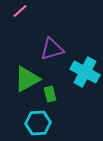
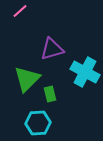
green triangle: rotated 16 degrees counterclockwise
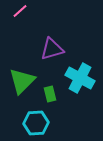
cyan cross: moved 5 px left, 6 px down
green triangle: moved 5 px left, 2 px down
cyan hexagon: moved 2 px left
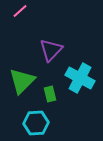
purple triangle: moved 1 px left, 1 px down; rotated 30 degrees counterclockwise
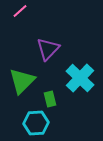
purple triangle: moved 3 px left, 1 px up
cyan cross: rotated 16 degrees clockwise
green rectangle: moved 5 px down
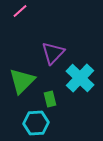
purple triangle: moved 5 px right, 4 px down
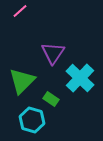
purple triangle: rotated 10 degrees counterclockwise
green rectangle: moved 1 px right; rotated 42 degrees counterclockwise
cyan hexagon: moved 4 px left, 3 px up; rotated 20 degrees clockwise
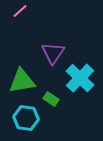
green triangle: rotated 36 degrees clockwise
cyan hexagon: moved 6 px left, 2 px up; rotated 10 degrees counterclockwise
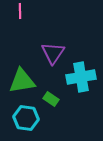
pink line: rotated 49 degrees counterclockwise
cyan cross: moved 1 px right, 1 px up; rotated 36 degrees clockwise
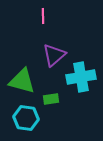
pink line: moved 23 px right, 5 px down
purple triangle: moved 1 px right, 2 px down; rotated 15 degrees clockwise
green triangle: rotated 24 degrees clockwise
green rectangle: rotated 42 degrees counterclockwise
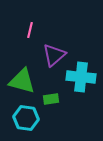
pink line: moved 13 px left, 14 px down; rotated 14 degrees clockwise
cyan cross: rotated 16 degrees clockwise
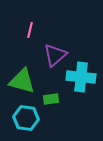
purple triangle: moved 1 px right
